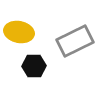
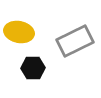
black hexagon: moved 1 px left, 2 px down
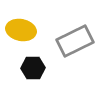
yellow ellipse: moved 2 px right, 2 px up
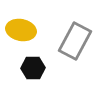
gray rectangle: rotated 36 degrees counterclockwise
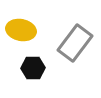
gray rectangle: moved 2 px down; rotated 9 degrees clockwise
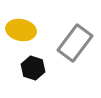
black hexagon: rotated 20 degrees clockwise
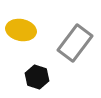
black hexagon: moved 4 px right, 9 px down
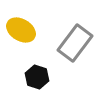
yellow ellipse: rotated 20 degrees clockwise
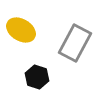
gray rectangle: rotated 9 degrees counterclockwise
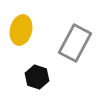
yellow ellipse: rotated 72 degrees clockwise
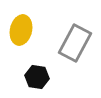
black hexagon: rotated 10 degrees counterclockwise
